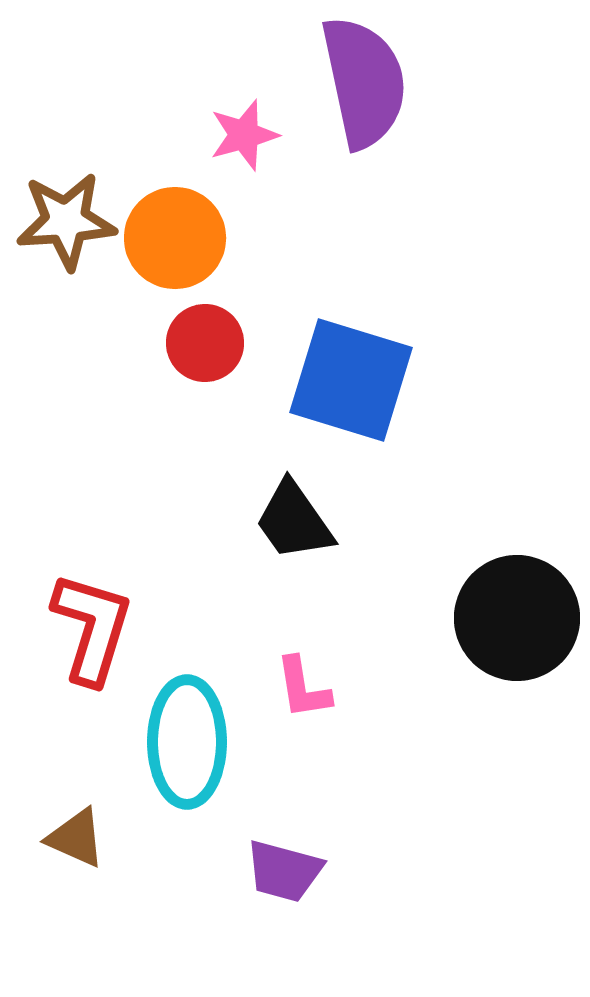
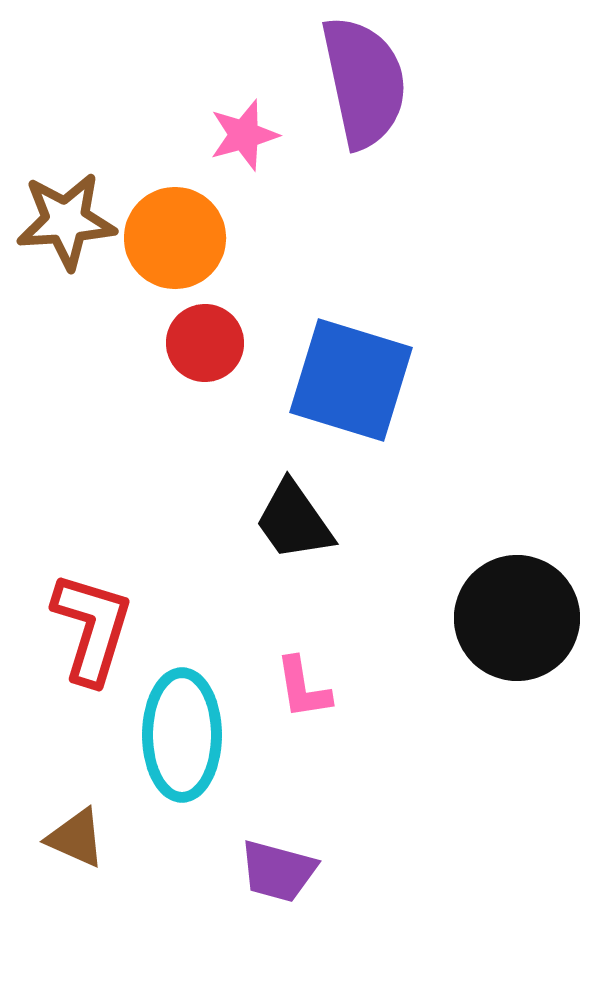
cyan ellipse: moved 5 px left, 7 px up
purple trapezoid: moved 6 px left
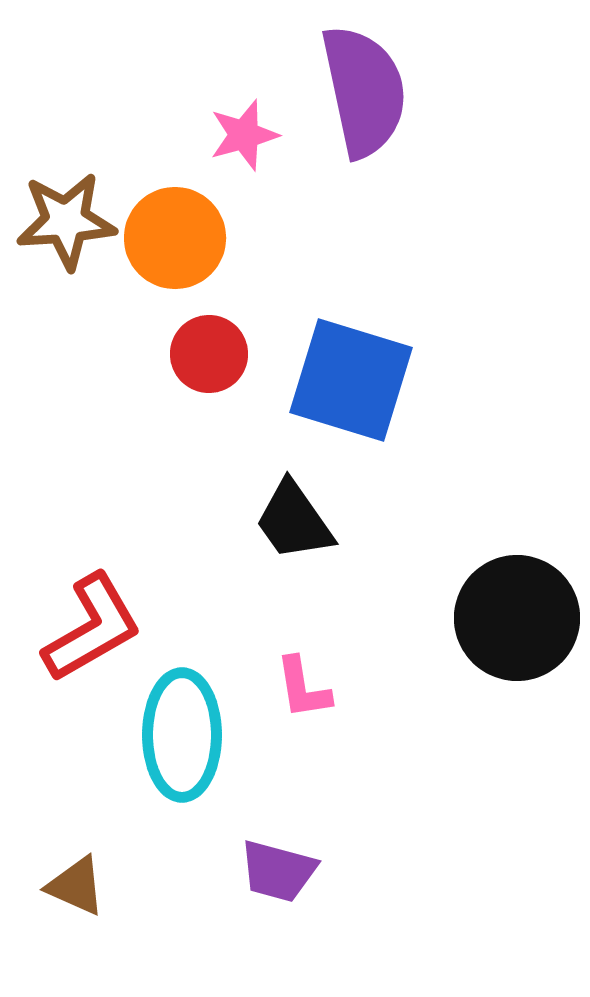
purple semicircle: moved 9 px down
red circle: moved 4 px right, 11 px down
red L-shape: rotated 43 degrees clockwise
brown triangle: moved 48 px down
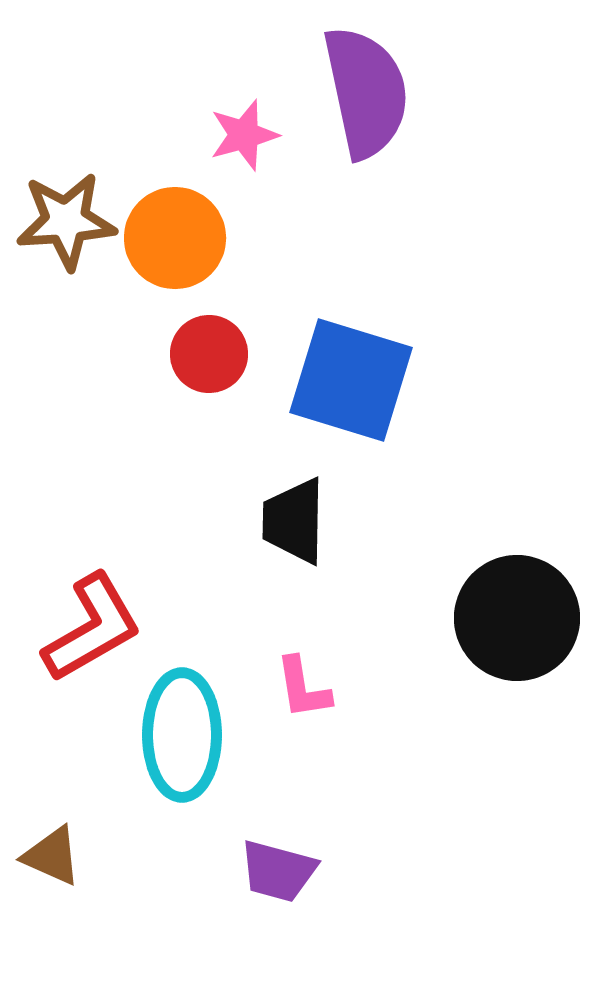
purple semicircle: moved 2 px right, 1 px down
black trapezoid: rotated 36 degrees clockwise
brown triangle: moved 24 px left, 30 px up
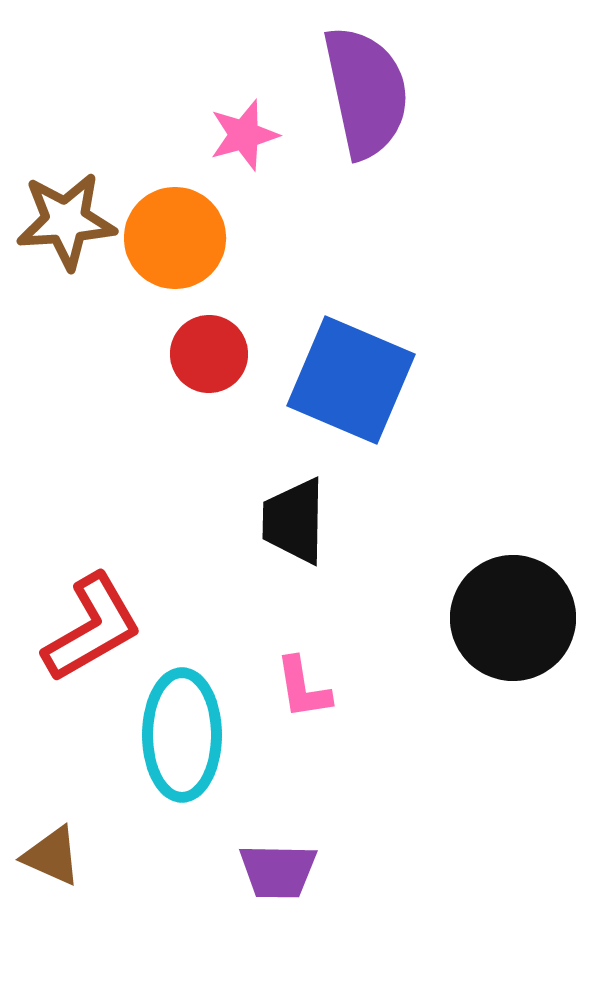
blue square: rotated 6 degrees clockwise
black circle: moved 4 px left
purple trapezoid: rotated 14 degrees counterclockwise
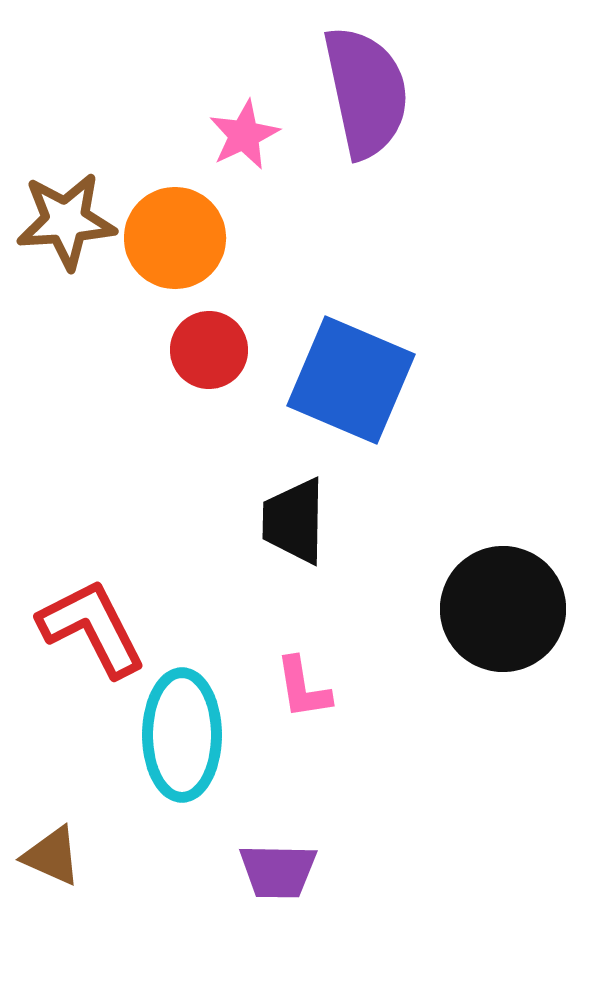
pink star: rotated 10 degrees counterclockwise
red circle: moved 4 px up
black circle: moved 10 px left, 9 px up
red L-shape: rotated 87 degrees counterclockwise
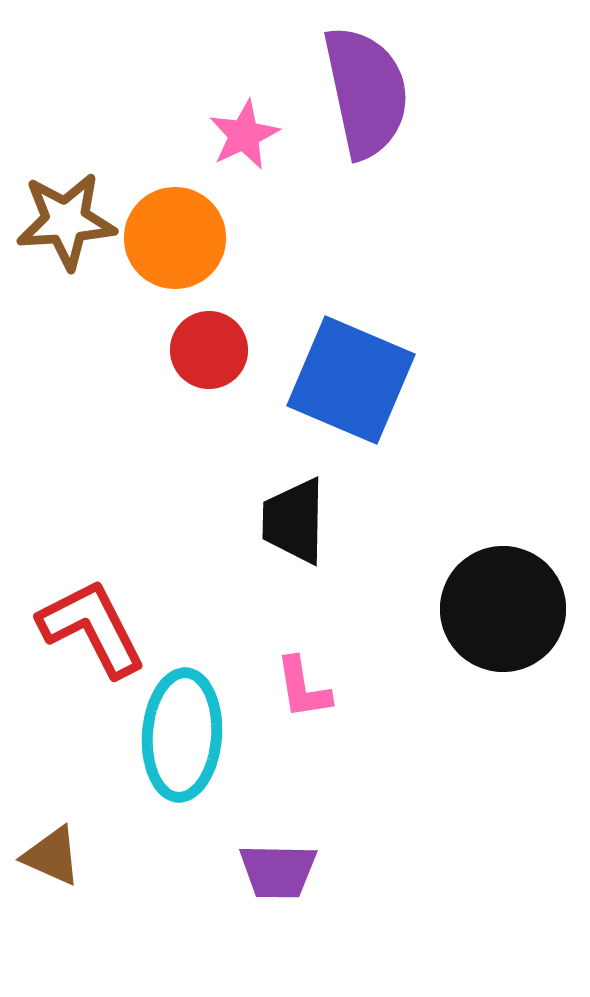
cyan ellipse: rotated 4 degrees clockwise
